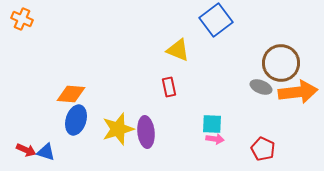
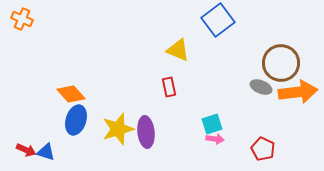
blue square: moved 2 px right
orange diamond: rotated 44 degrees clockwise
cyan square: rotated 20 degrees counterclockwise
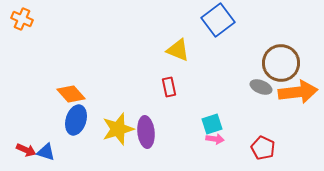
red pentagon: moved 1 px up
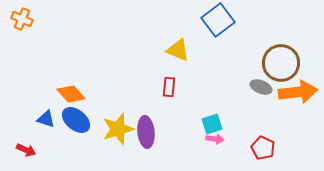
red rectangle: rotated 18 degrees clockwise
blue ellipse: rotated 68 degrees counterclockwise
blue triangle: moved 33 px up
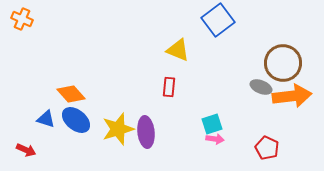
brown circle: moved 2 px right
orange arrow: moved 6 px left, 4 px down
red pentagon: moved 4 px right
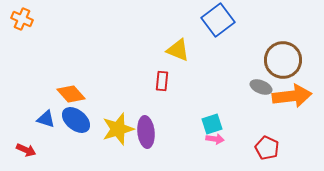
brown circle: moved 3 px up
red rectangle: moved 7 px left, 6 px up
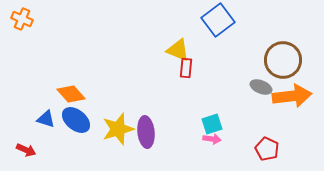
red rectangle: moved 24 px right, 13 px up
pink arrow: moved 3 px left
red pentagon: moved 1 px down
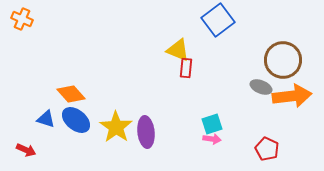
yellow star: moved 2 px left, 2 px up; rotated 20 degrees counterclockwise
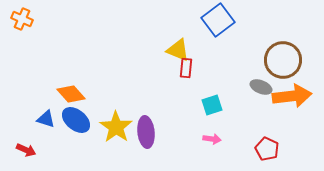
cyan square: moved 19 px up
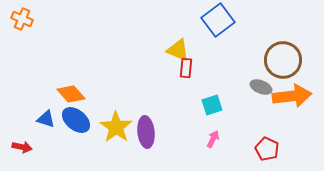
pink arrow: moved 1 px right; rotated 72 degrees counterclockwise
red arrow: moved 4 px left, 3 px up; rotated 12 degrees counterclockwise
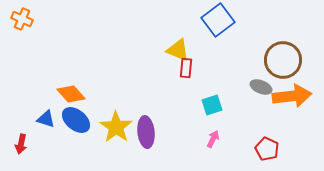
red arrow: moved 1 px left, 3 px up; rotated 90 degrees clockwise
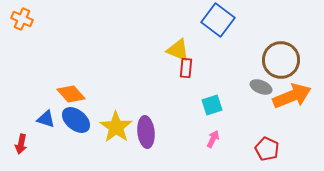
blue square: rotated 16 degrees counterclockwise
brown circle: moved 2 px left
orange arrow: rotated 15 degrees counterclockwise
